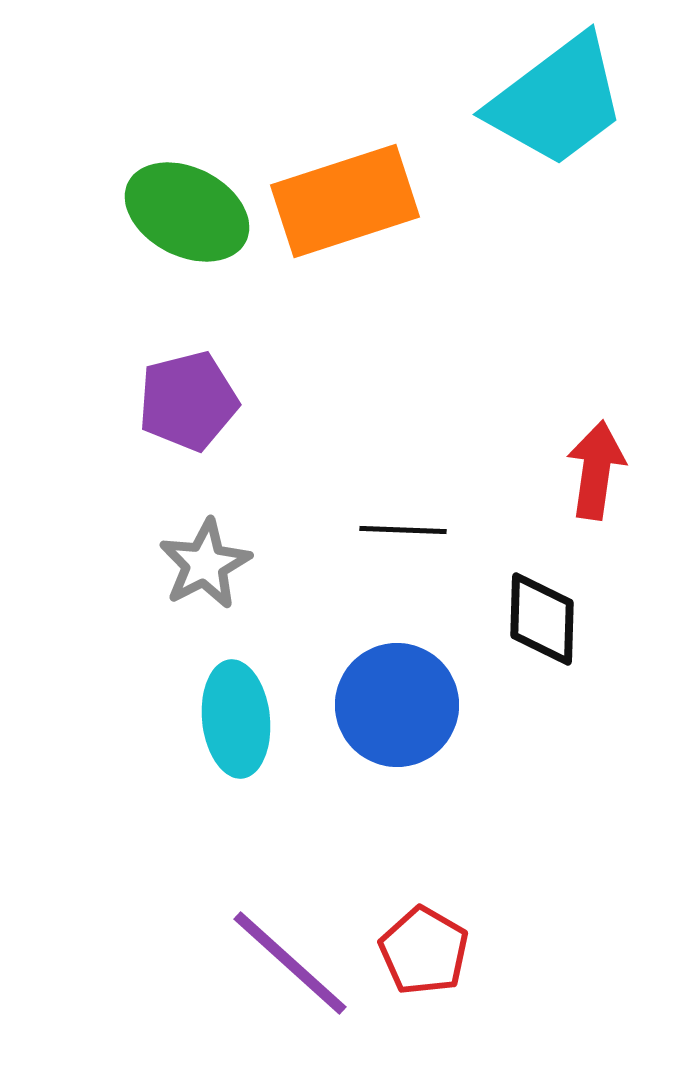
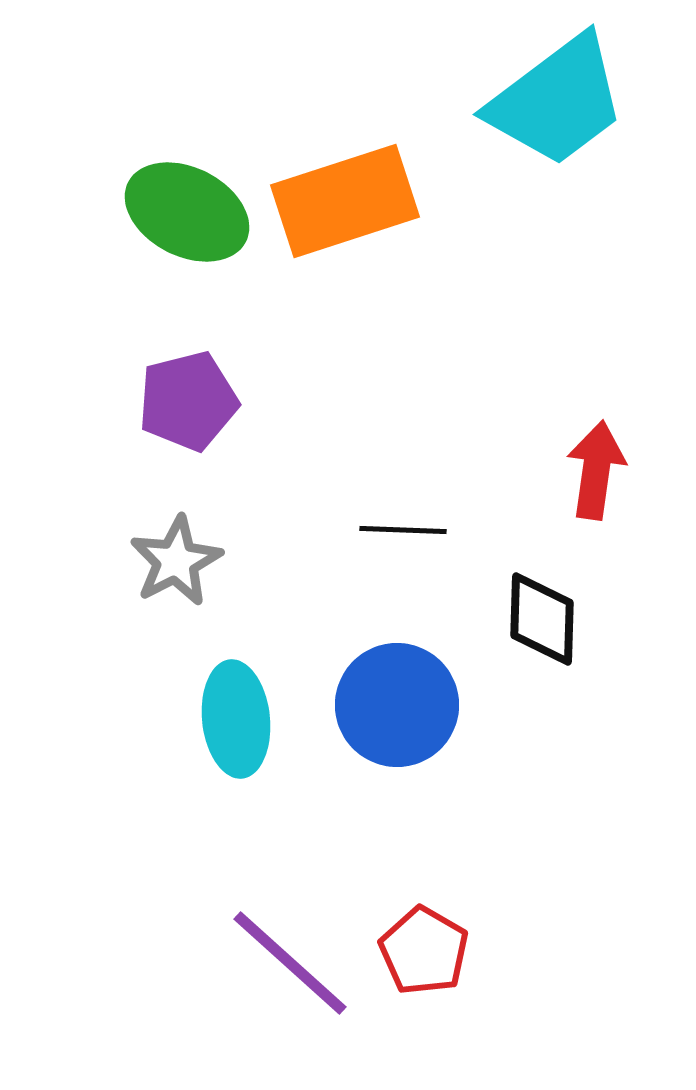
gray star: moved 29 px left, 3 px up
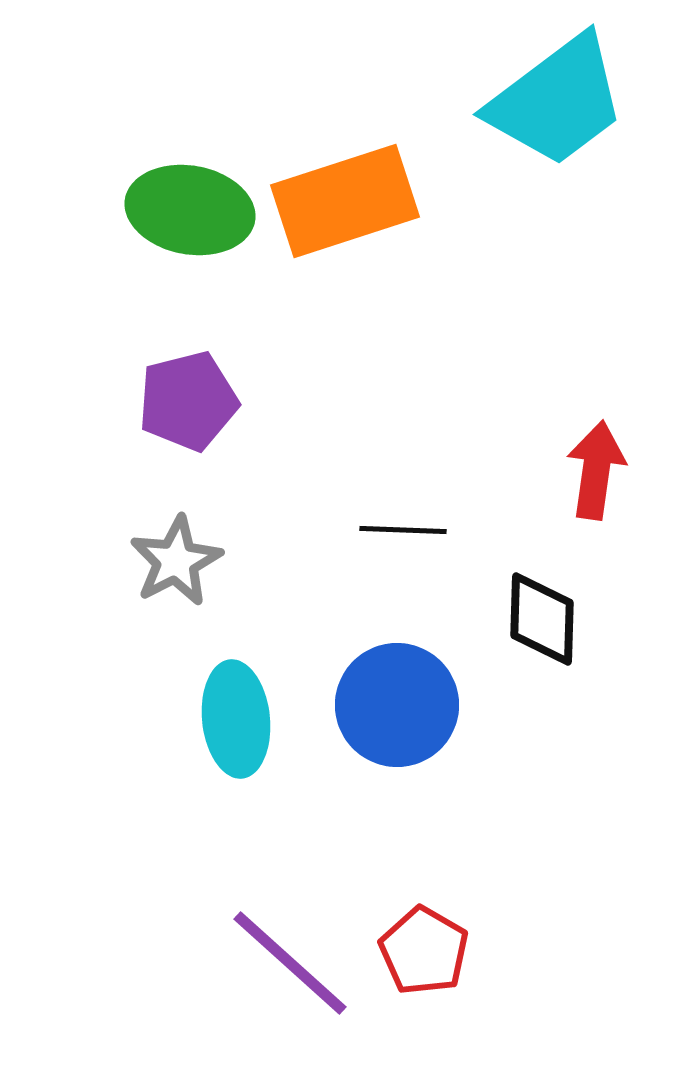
green ellipse: moved 3 px right, 2 px up; rotated 17 degrees counterclockwise
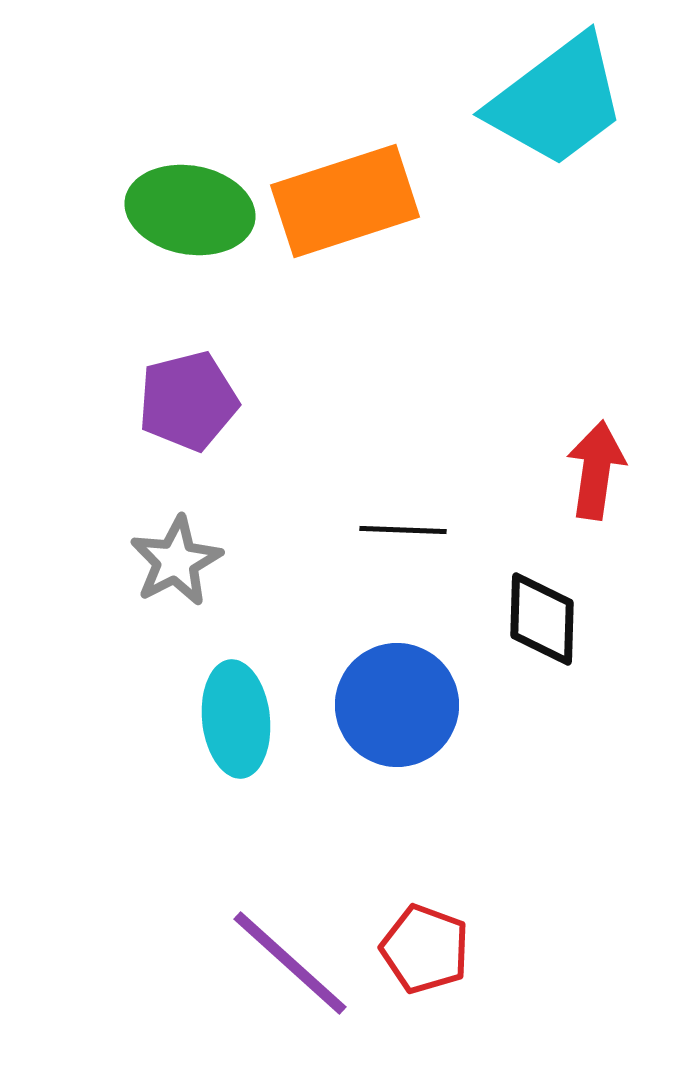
red pentagon: moved 1 px right, 2 px up; rotated 10 degrees counterclockwise
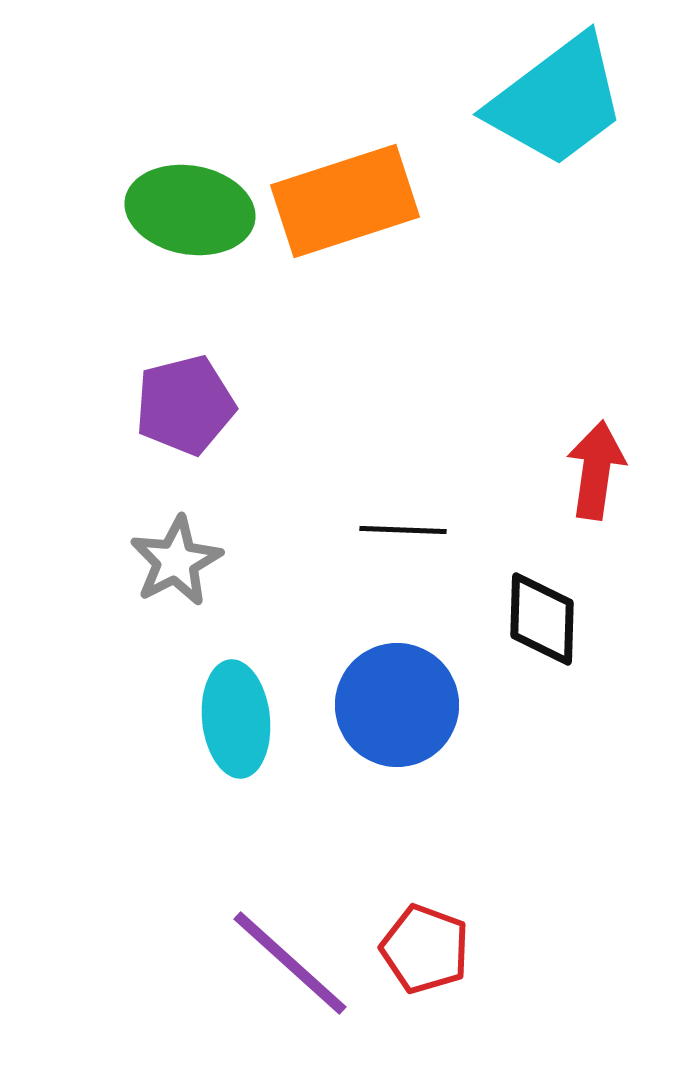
purple pentagon: moved 3 px left, 4 px down
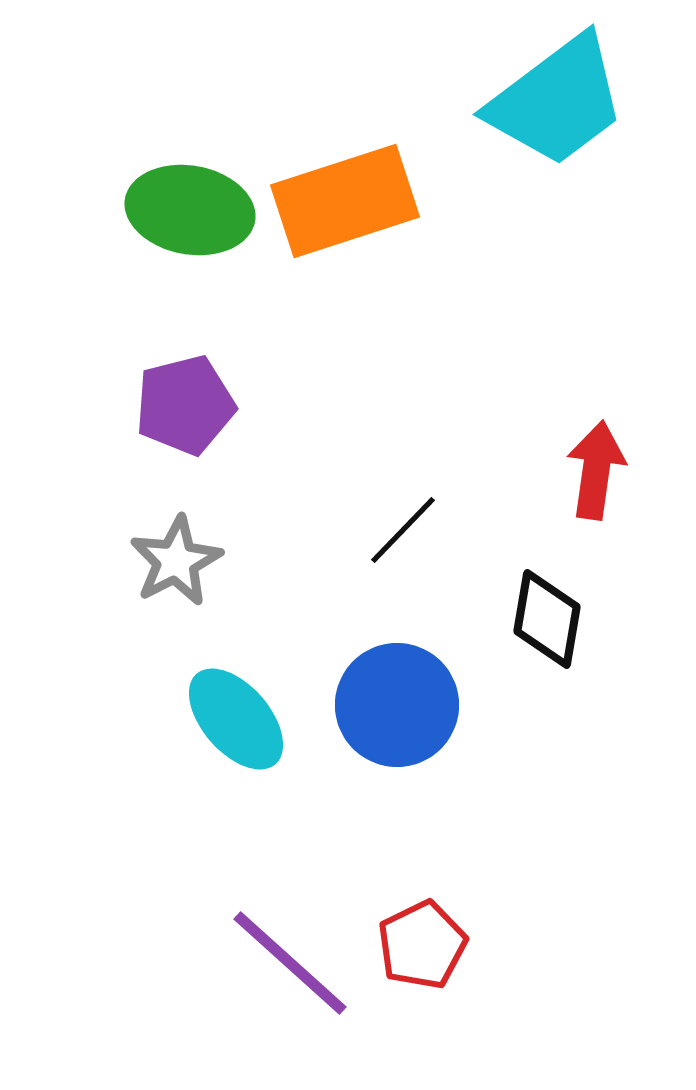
black line: rotated 48 degrees counterclockwise
black diamond: moved 5 px right; rotated 8 degrees clockwise
cyan ellipse: rotated 35 degrees counterclockwise
red pentagon: moved 3 px left, 4 px up; rotated 26 degrees clockwise
